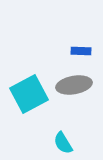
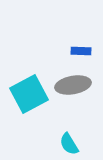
gray ellipse: moved 1 px left
cyan semicircle: moved 6 px right, 1 px down
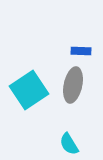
gray ellipse: rotated 68 degrees counterclockwise
cyan square: moved 4 px up; rotated 6 degrees counterclockwise
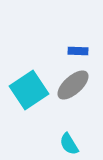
blue rectangle: moved 3 px left
gray ellipse: rotated 36 degrees clockwise
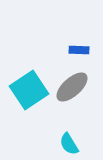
blue rectangle: moved 1 px right, 1 px up
gray ellipse: moved 1 px left, 2 px down
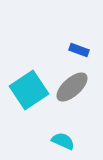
blue rectangle: rotated 18 degrees clockwise
cyan semicircle: moved 6 px left, 3 px up; rotated 145 degrees clockwise
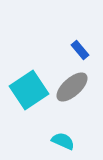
blue rectangle: moved 1 px right; rotated 30 degrees clockwise
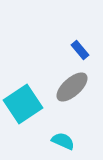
cyan square: moved 6 px left, 14 px down
